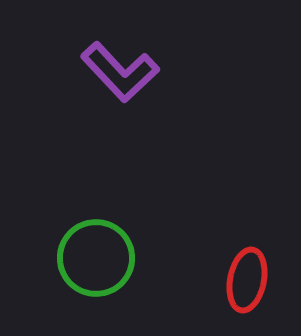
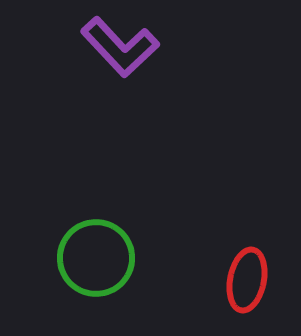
purple L-shape: moved 25 px up
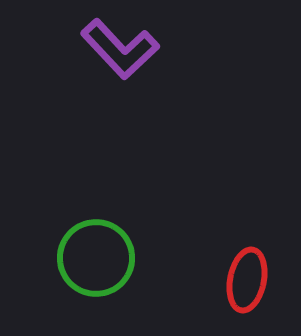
purple L-shape: moved 2 px down
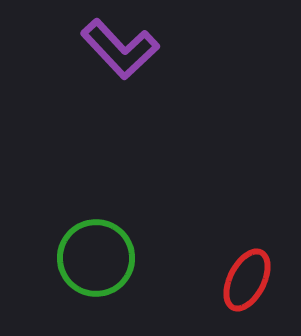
red ellipse: rotated 16 degrees clockwise
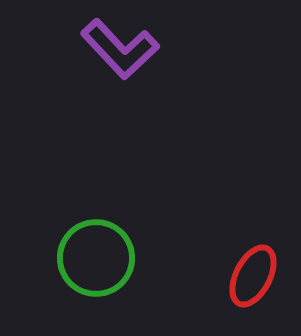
red ellipse: moved 6 px right, 4 px up
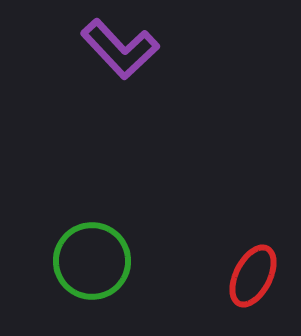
green circle: moved 4 px left, 3 px down
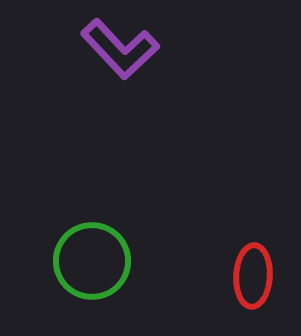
red ellipse: rotated 24 degrees counterclockwise
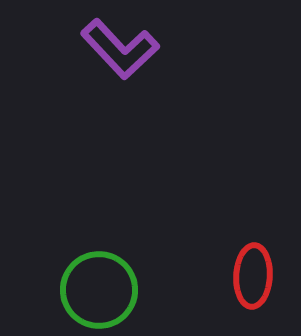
green circle: moved 7 px right, 29 px down
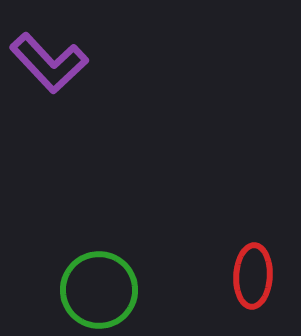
purple L-shape: moved 71 px left, 14 px down
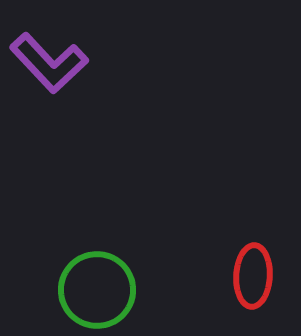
green circle: moved 2 px left
